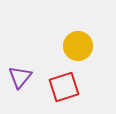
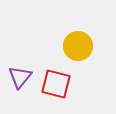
red square: moved 8 px left, 3 px up; rotated 32 degrees clockwise
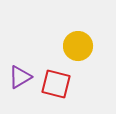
purple triangle: rotated 20 degrees clockwise
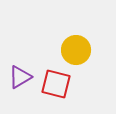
yellow circle: moved 2 px left, 4 px down
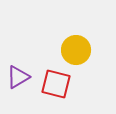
purple triangle: moved 2 px left
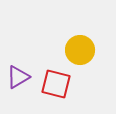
yellow circle: moved 4 px right
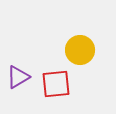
red square: rotated 20 degrees counterclockwise
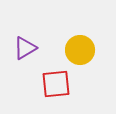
purple triangle: moved 7 px right, 29 px up
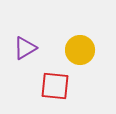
red square: moved 1 px left, 2 px down; rotated 12 degrees clockwise
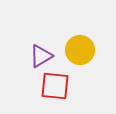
purple triangle: moved 16 px right, 8 px down
